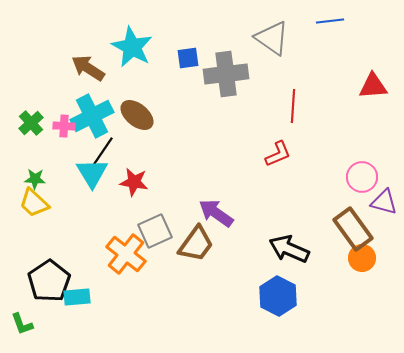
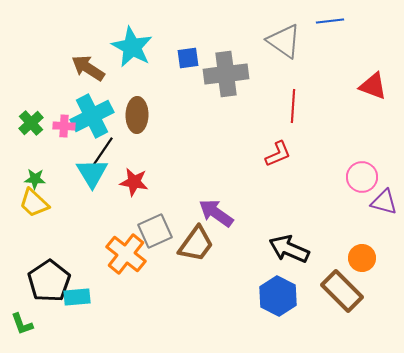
gray triangle: moved 12 px right, 3 px down
red triangle: rotated 24 degrees clockwise
brown ellipse: rotated 52 degrees clockwise
brown rectangle: moved 11 px left, 62 px down; rotated 9 degrees counterclockwise
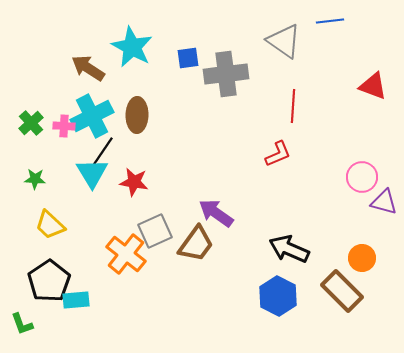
yellow trapezoid: moved 16 px right, 22 px down
cyan rectangle: moved 1 px left, 3 px down
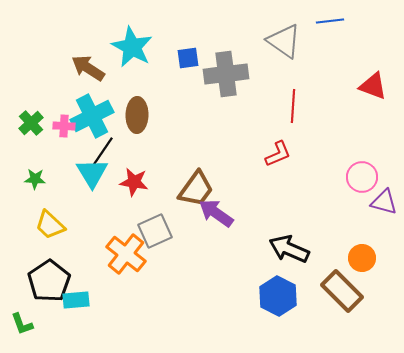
brown trapezoid: moved 55 px up
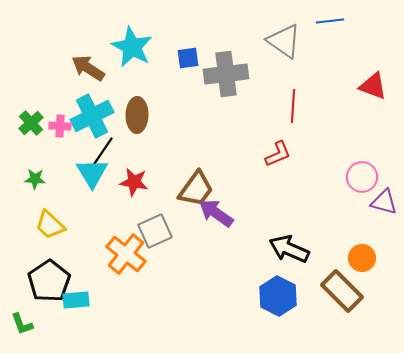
pink cross: moved 4 px left
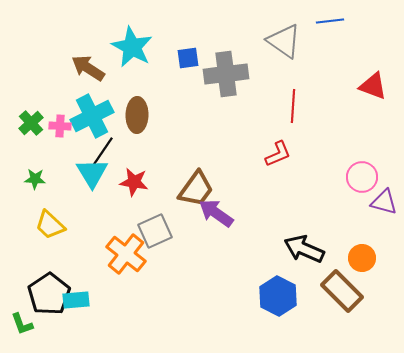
black arrow: moved 15 px right
black pentagon: moved 13 px down
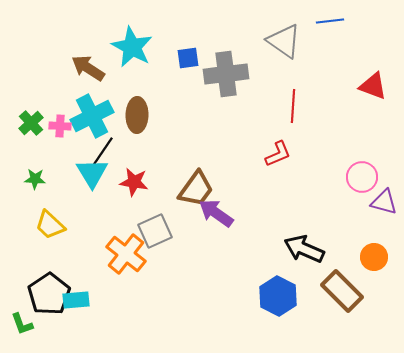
orange circle: moved 12 px right, 1 px up
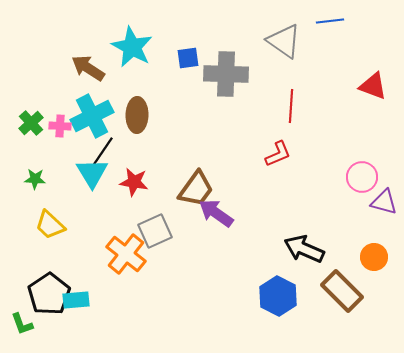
gray cross: rotated 9 degrees clockwise
red line: moved 2 px left
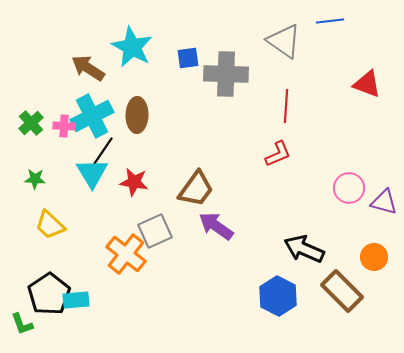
red triangle: moved 6 px left, 2 px up
red line: moved 5 px left
pink cross: moved 4 px right
pink circle: moved 13 px left, 11 px down
purple arrow: moved 13 px down
